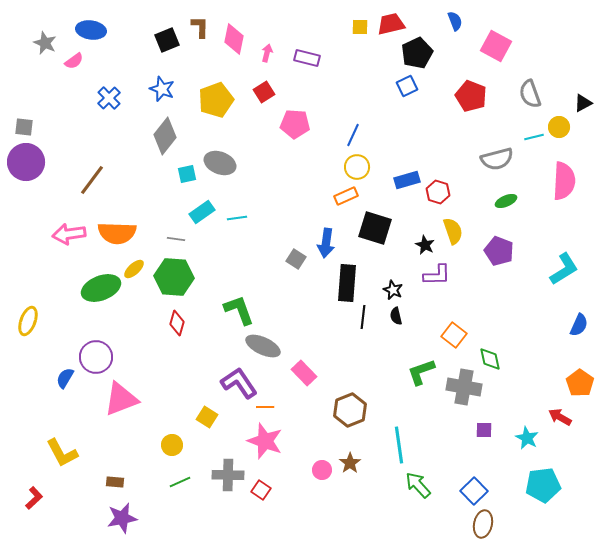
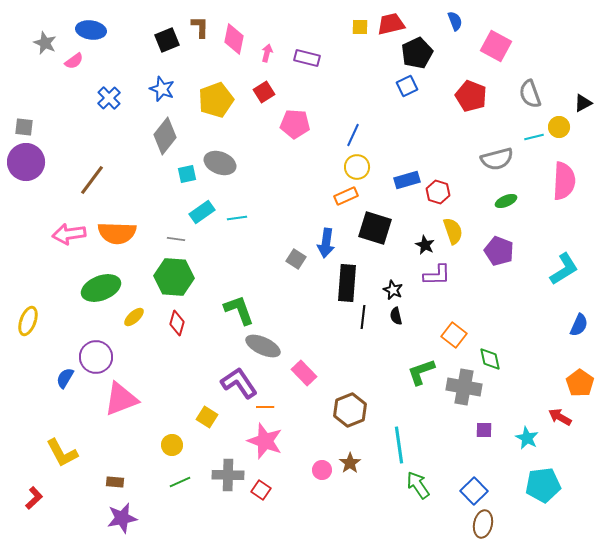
yellow ellipse at (134, 269): moved 48 px down
green arrow at (418, 485): rotated 8 degrees clockwise
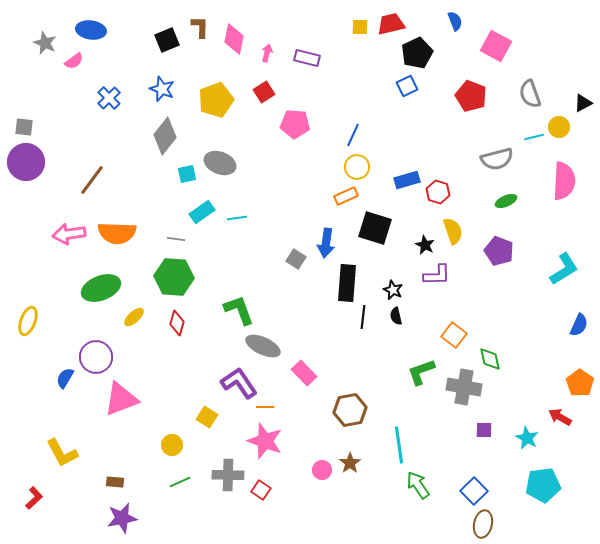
brown hexagon at (350, 410): rotated 12 degrees clockwise
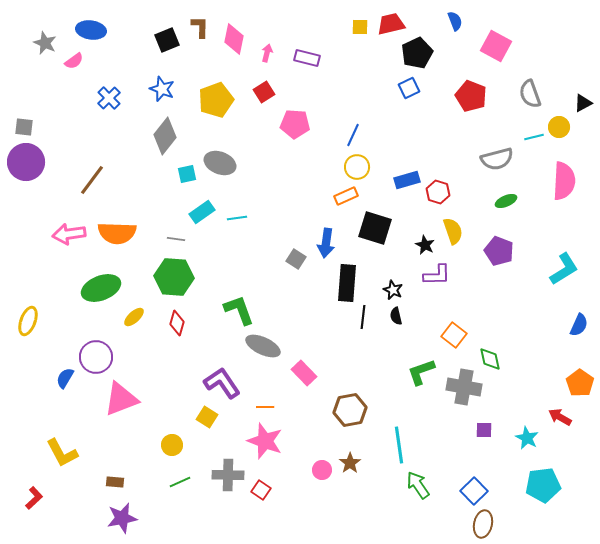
blue square at (407, 86): moved 2 px right, 2 px down
purple L-shape at (239, 383): moved 17 px left
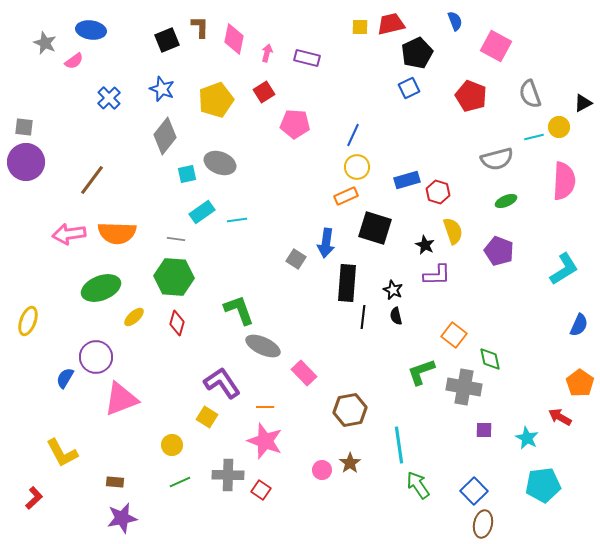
cyan line at (237, 218): moved 2 px down
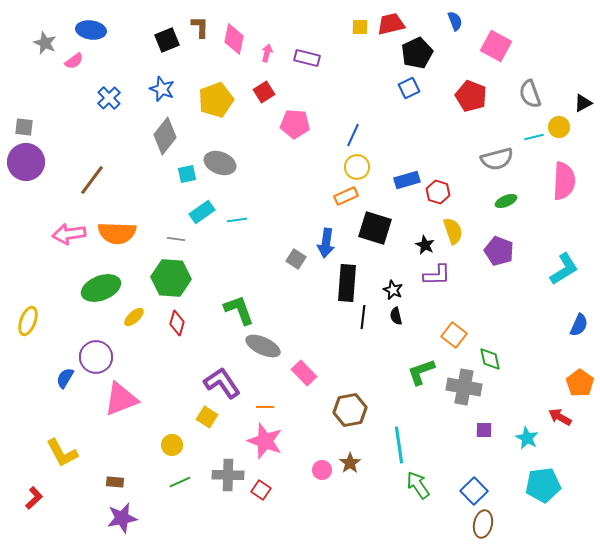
green hexagon at (174, 277): moved 3 px left, 1 px down
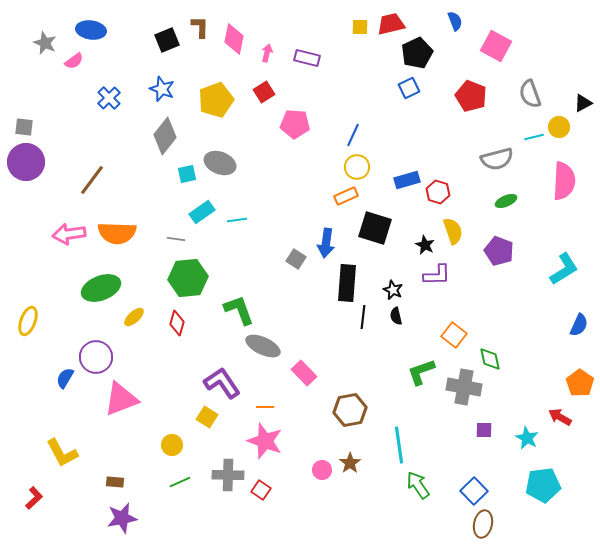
green hexagon at (171, 278): moved 17 px right; rotated 9 degrees counterclockwise
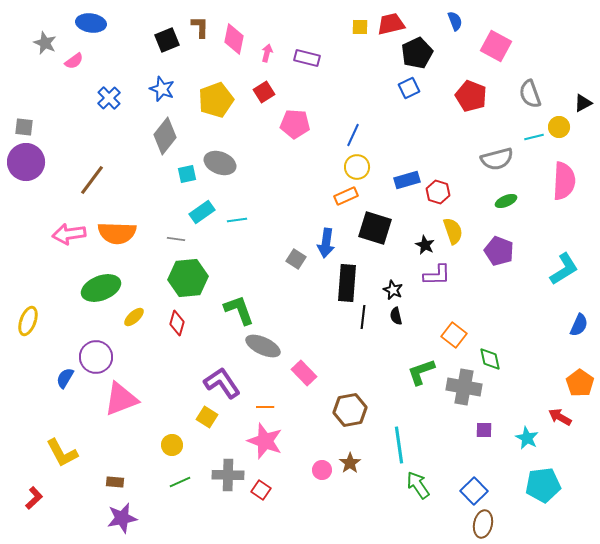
blue ellipse at (91, 30): moved 7 px up
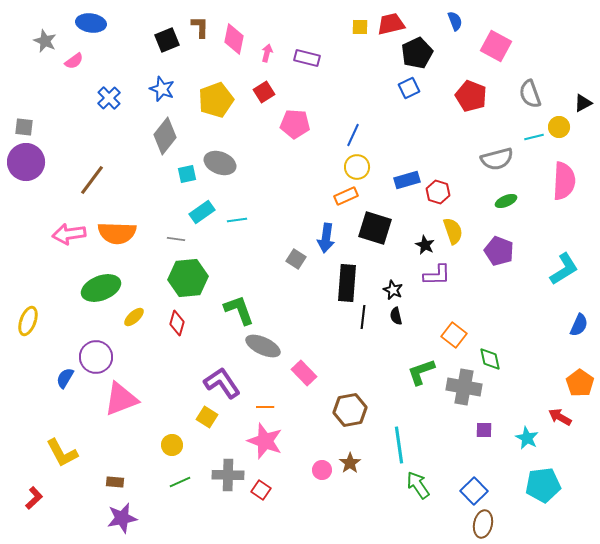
gray star at (45, 43): moved 2 px up
blue arrow at (326, 243): moved 5 px up
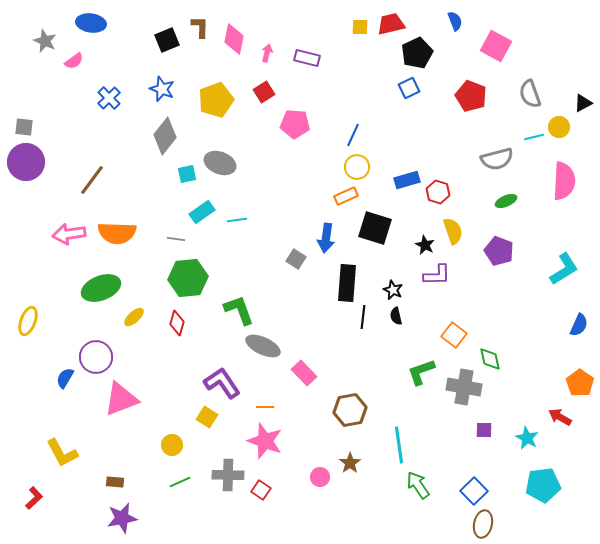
pink circle at (322, 470): moved 2 px left, 7 px down
